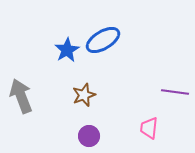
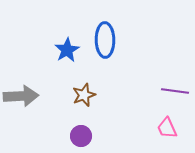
blue ellipse: moved 2 px right; rotated 60 degrees counterclockwise
purple line: moved 1 px up
gray arrow: rotated 108 degrees clockwise
pink trapezoid: moved 18 px right; rotated 30 degrees counterclockwise
purple circle: moved 8 px left
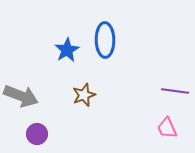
gray arrow: rotated 24 degrees clockwise
purple circle: moved 44 px left, 2 px up
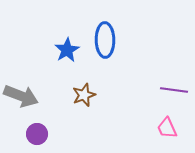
purple line: moved 1 px left, 1 px up
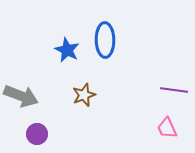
blue star: rotated 15 degrees counterclockwise
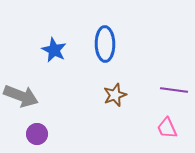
blue ellipse: moved 4 px down
blue star: moved 13 px left
brown star: moved 31 px right
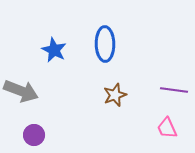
gray arrow: moved 5 px up
purple circle: moved 3 px left, 1 px down
